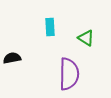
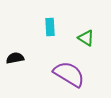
black semicircle: moved 3 px right
purple semicircle: rotated 60 degrees counterclockwise
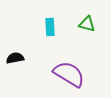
green triangle: moved 1 px right, 14 px up; rotated 18 degrees counterclockwise
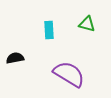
cyan rectangle: moved 1 px left, 3 px down
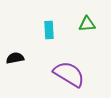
green triangle: rotated 18 degrees counterclockwise
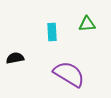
cyan rectangle: moved 3 px right, 2 px down
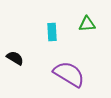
black semicircle: rotated 42 degrees clockwise
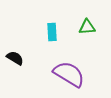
green triangle: moved 3 px down
